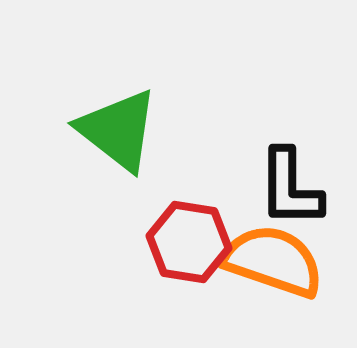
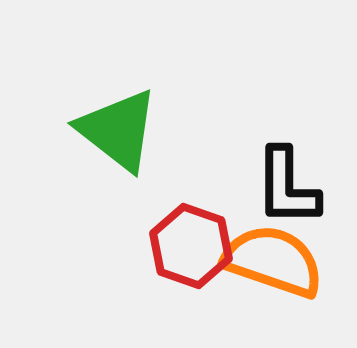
black L-shape: moved 3 px left, 1 px up
red hexagon: moved 2 px right, 4 px down; rotated 10 degrees clockwise
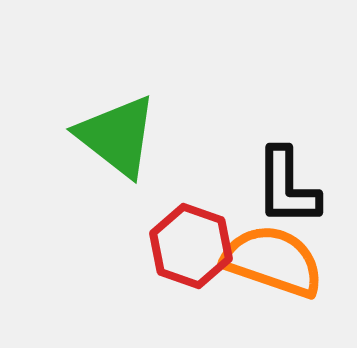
green triangle: moved 1 px left, 6 px down
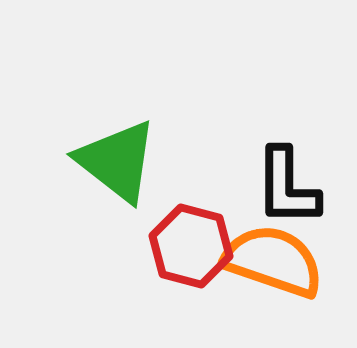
green triangle: moved 25 px down
red hexagon: rotated 4 degrees counterclockwise
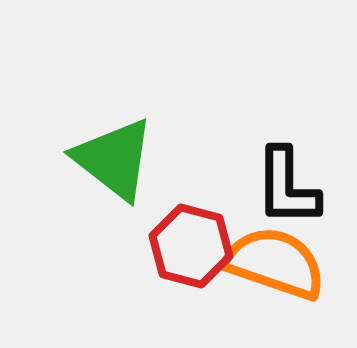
green triangle: moved 3 px left, 2 px up
orange semicircle: moved 2 px right, 2 px down
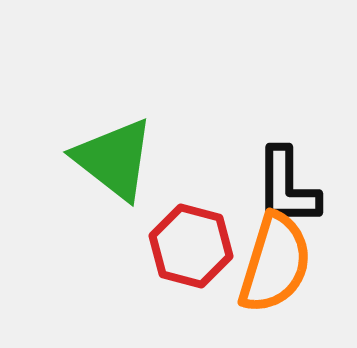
orange semicircle: rotated 88 degrees clockwise
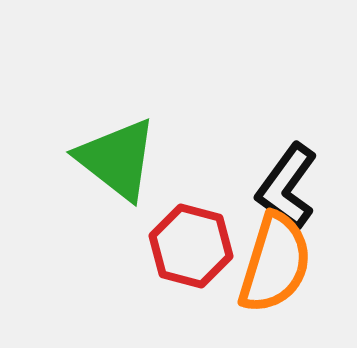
green triangle: moved 3 px right
black L-shape: rotated 36 degrees clockwise
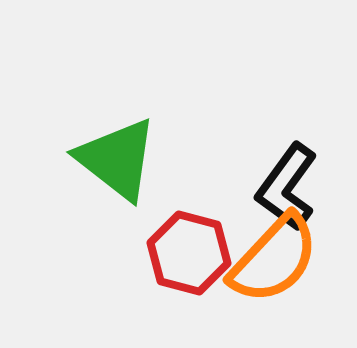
red hexagon: moved 2 px left, 7 px down
orange semicircle: moved 1 px left, 4 px up; rotated 26 degrees clockwise
